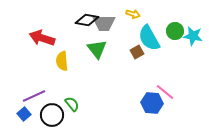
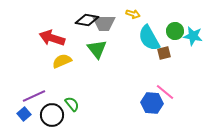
red arrow: moved 10 px right
brown square: moved 27 px right, 1 px down; rotated 16 degrees clockwise
yellow semicircle: rotated 72 degrees clockwise
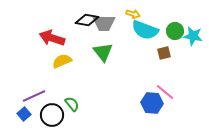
cyan semicircle: moved 4 px left, 8 px up; rotated 40 degrees counterclockwise
green triangle: moved 6 px right, 3 px down
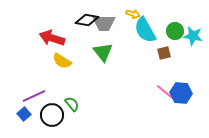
cyan semicircle: rotated 40 degrees clockwise
yellow semicircle: rotated 126 degrees counterclockwise
blue hexagon: moved 29 px right, 10 px up
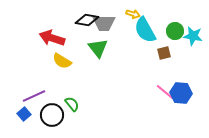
green triangle: moved 5 px left, 4 px up
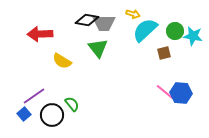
cyan semicircle: rotated 76 degrees clockwise
red arrow: moved 12 px left, 4 px up; rotated 20 degrees counterclockwise
purple line: rotated 10 degrees counterclockwise
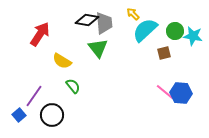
yellow arrow: rotated 152 degrees counterclockwise
gray trapezoid: rotated 95 degrees counterclockwise
red arrow: rotated 125 degrees clockwise
purple line: rotated 20 degrees counterclockwise
green semicircle: moved 1 px right, 18 px up
blue square: moved 5 px left, 1 px down
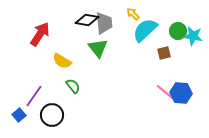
green circle: moved 3 px right
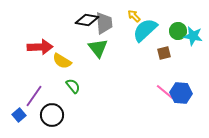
yellow arrow: moved 1 px right, 2 px down
red arrow: moved 13 px down; rotated 55 degrees clockwise
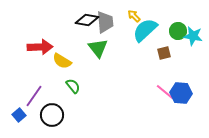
gray trapezoid: moved 1 px right, 1 px up
